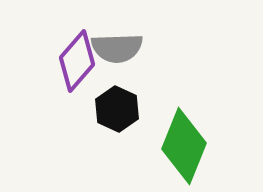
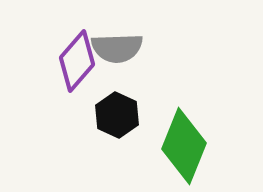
black hexagon: moved 6 px down
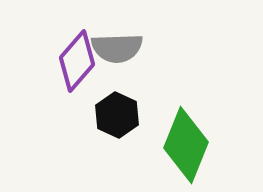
green diamond: moved 2 px right, 1 px up
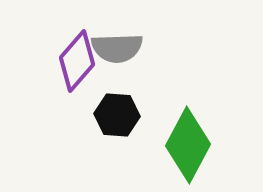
black hexagon: rotated 21 degrees counterclockwise
green diamond: moved 2 px right; rotated 6 degrees clockwise
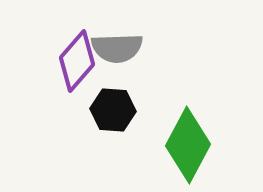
black hexagon: moved 4 px left, 5 px up
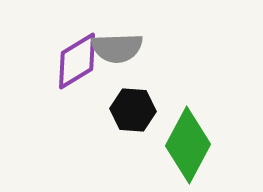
purple diamond: rotated 18 degrees clockwise
black hexagon: moved 20 px right
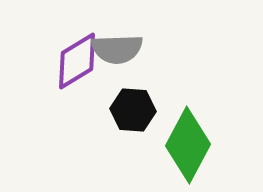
gray semicircle: moved 1 px down
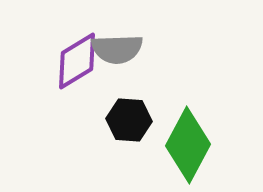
black hexagon: moved 4 px left, 10 px down
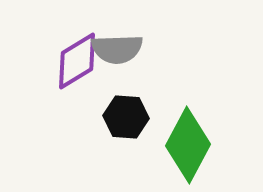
black hexagon: moved 3 px left, 3 px up
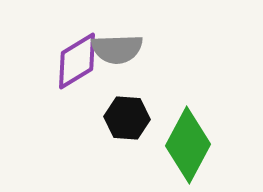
black hexagon: moved 1 px right, 1 px down
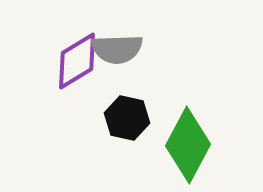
black hexagon: rotated 9 degrees clockwise
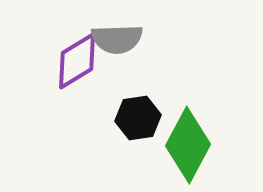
gray semicircle: moved 10 px up
black hexagon: moved 11 px right; rotated 21 degrees counterclockwise
